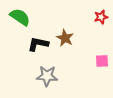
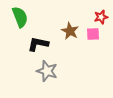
green semicircle: rotated 35 degrees clockwise
brown star: moved 5 px right, 7 px up
pink square: moved 9 px left, 27 px up
gray star: moved 5 px up; rotated 15 degrees clockwise
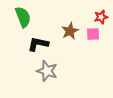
green semicircle: moved 3 px right
brown star: rotated 18 degrees clockwise
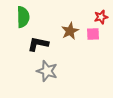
green semicircle: rotated 20 degrees clockwise
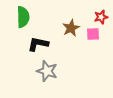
brown star: moved 1 px right, 3 px up
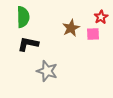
red star: rotated 16 degrees counterclockwise
black L-shape: moved 10 px left
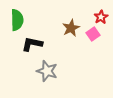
green semicircle: moved 6 px left, 3 px down
pink square: rotated 32 degrees counterclockwise
black L-shape: moved 4 px right
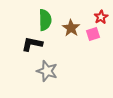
green semicircle: moved 28 px right
brown star: rotated 12 degrees counterclockwise
pink square: rotated 16 degrees clockwise
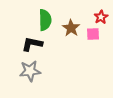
pink square: rotated 16 degrees clockwise
gray star: moved 17 px left; rotated 25 degrees counterclockwise
